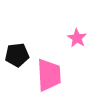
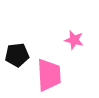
pink star: moved 3 px left, 2 px down; rotated 18 degrees counterclockwise
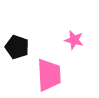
black pentagon: moved 8 px up; rotated 25 degrees clockwise
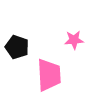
pink star: rotated 18 degrees counterclockwise
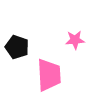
pink star: moved 1 px right
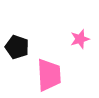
pink star: moved 5 px right, 1 px up; rotated 12 degrees counterclockwise
